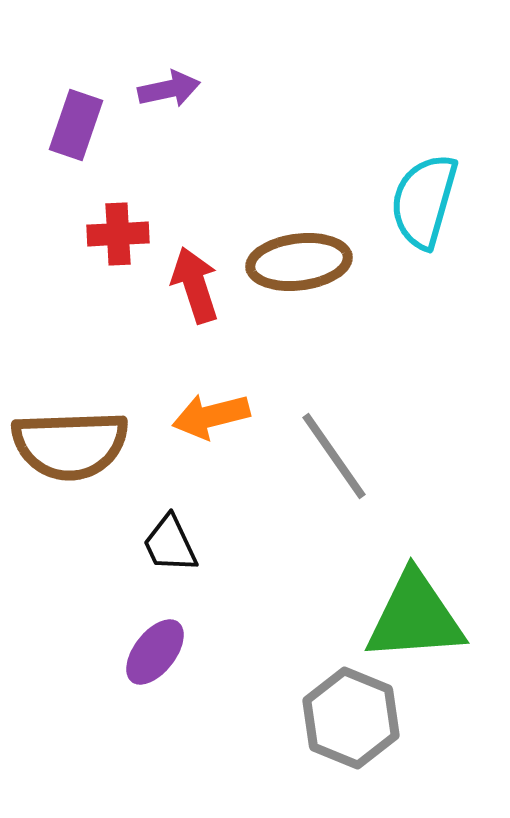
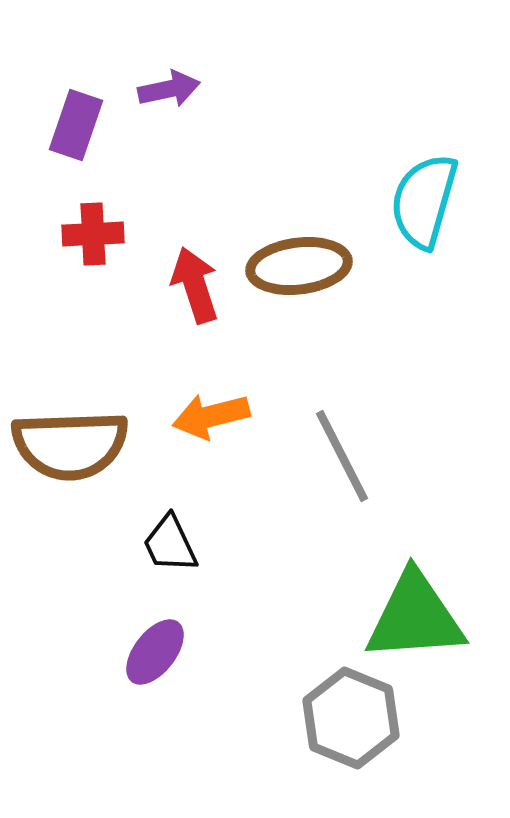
red cross: moved 25 px left
brown ellipse: moved 4 px down
gray line: moved 8 px right; rotated 8 degrees clockwise
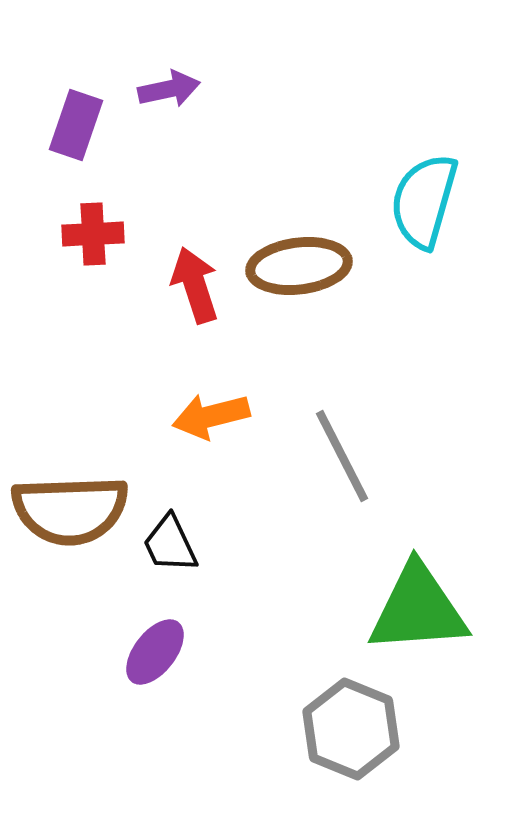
brown semicircle: moved 65 px down
green triangle: moved 3 px right, 8 px up
gray hexagon: moved 11 px down
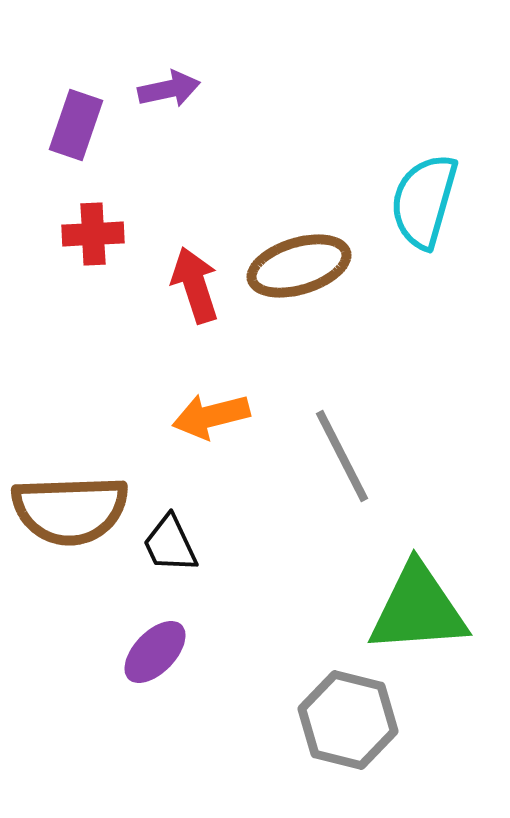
brown ellipse: rotated 10 degrees counterclockwise
purple ellipse: rotated 6 degrees clockwise
gray hexagon: moved 3 px left, 9 px up; rotated 8 degrees counterclockwise
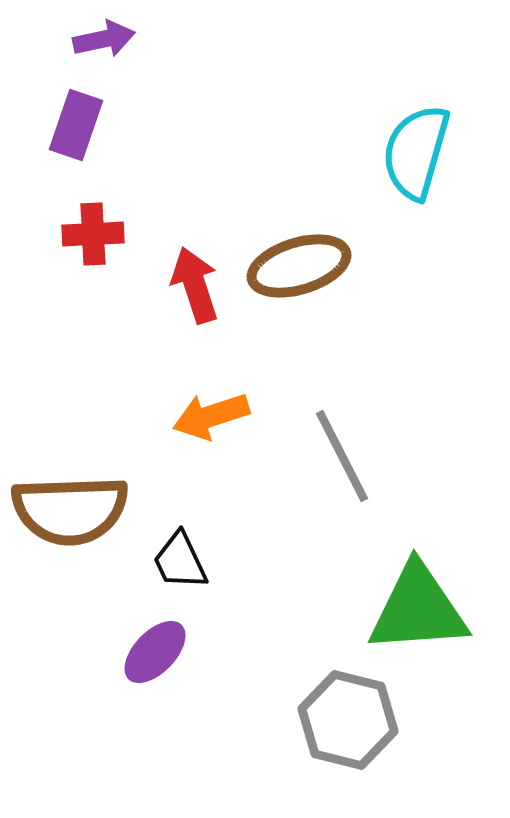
purple arrow: moved 65 px left, 50 px up
cyan semicircle: moved 8 px left, 49 px up
orange arrow: rotated 4 degrees counterclockwise
black trapezoid: moved 10 px right, 17 px down
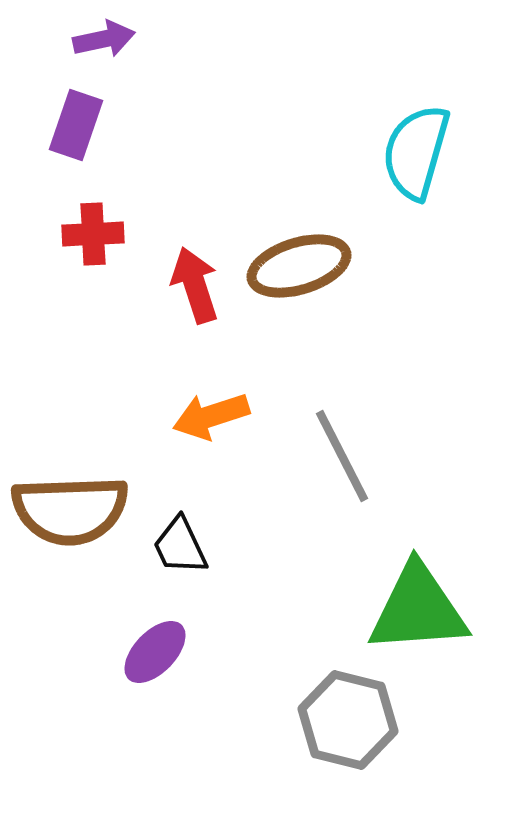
black trapezoid: moved 15 px up
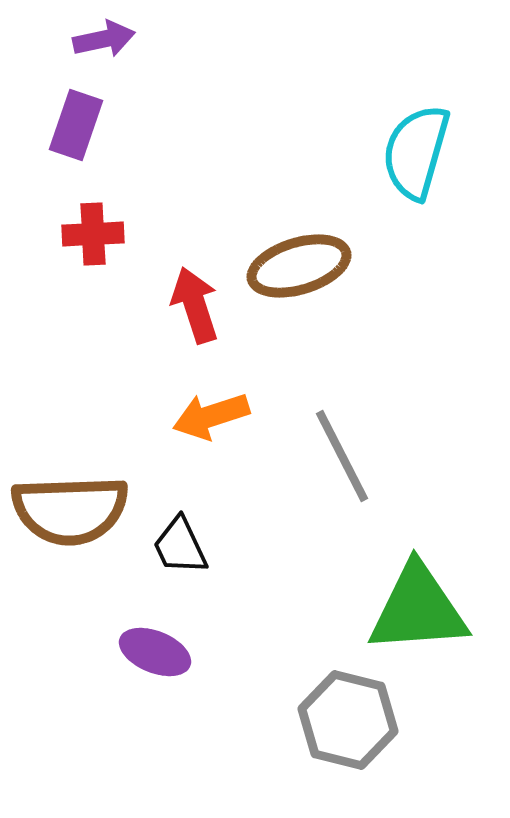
red arrow: moved 20 px down
purple ellipse: rotated 68 degrees clockwise
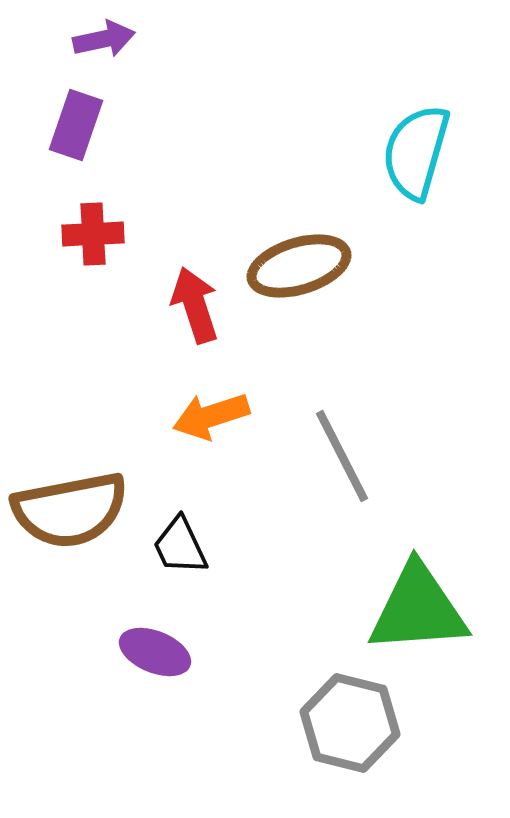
brown semicircle: rotated 9 degrees counterclockwise
gray hexagon: moved 2 px right, 3 px down
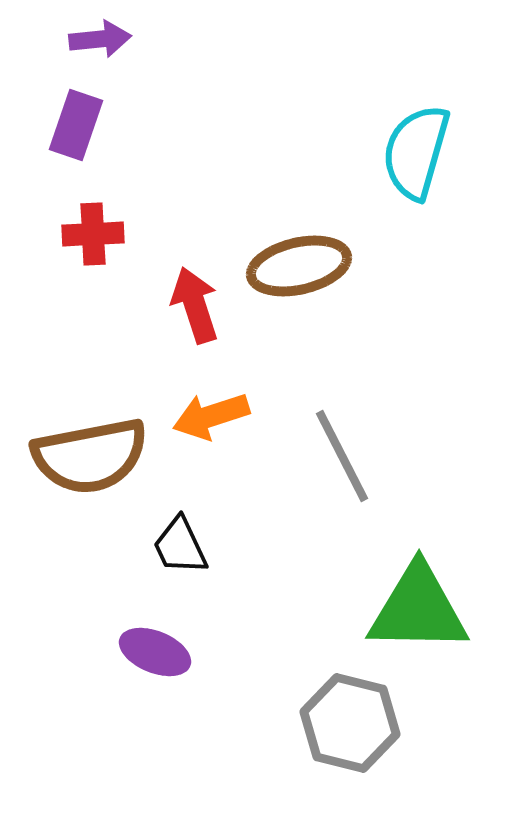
purple arrow: moved 4 px left; rotated 6 degrees clockwise
brown ellipse: rotated 4 degrees clockwise
brown semicircle: moved 20 px right, 54 px up
green triangle: rotated 5 degrees clockwise
